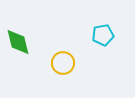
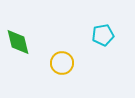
yellow circle: moved 1 px left
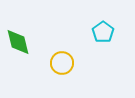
cyan pentagon: moved 3 px up; rotated 25 degrees counterclockwise
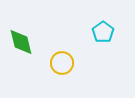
green diamond: moved 3 px right
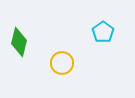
green diamond: moved 2 px left; rotated 28 degrees clockwise
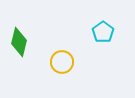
yellow circle: moved 1 px up
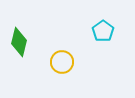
cyan pentagon: moved 1 px up
